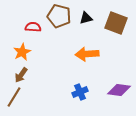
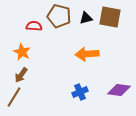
brown square: moved 6 px left, 6 px up; rotated 10 degrees counterclockwise
red semicircle: moved 1 px right, 1 px up
orange star: rotated 18 degrees counterclockwise
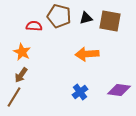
brown square: moved 4 px down
blue cross: rotated 14 degrees counterclockwise
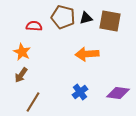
brown pentagon: moved 4 px right, 1 px down
purple diamond: moved 1 px left, 3 px down
brown line: moved 19 px right, 5 px down
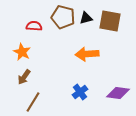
brown arrow: moved 3 px right, 2 px down
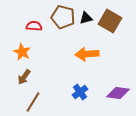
brown square: rotated 20 degrees clockwise
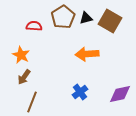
brown pentagon: rotated 25 degrees clockwise
orange star: moved 1 px left, 3 px down
purple diamond: moved 2 px right, 1 px down; rotated 20 degrees counterclockwise
brown line: moved 1 px left; rotated 10 degrees counterclockwise
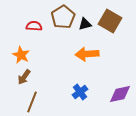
black triangle: moved 1 px left, 6 px down
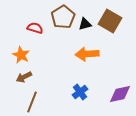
red semicircle: moved 1 px right, 2 px down; rotated 14 degrees clockwise
brown arrow: rotated 28 degrees clockwise
